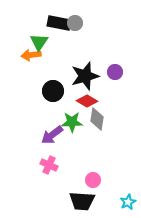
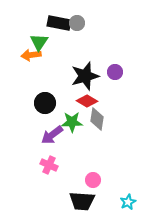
gray circle: moved 2 px right
black circle: moved 8 px left, 12 px down
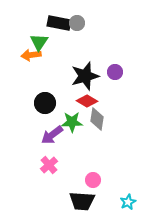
pink cross: rotated 24 degrees clockwise
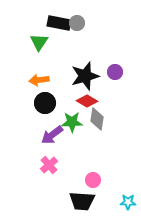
orange arrow: moved 8 px right, 25 px down
cyan star: rotated 28 degrees clockwise
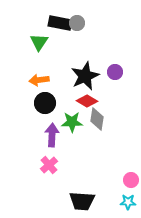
black rectangle: moved 1 px right
black star: rotated 8 degrees counterclockwise
purple arrow: rotated 130 degrees clockwise
pink circle: moved 38 px right
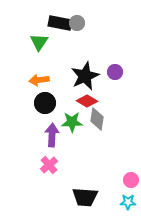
black trapezoid: moved 3 px right, 4 px up
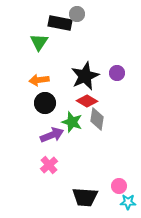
gray circle: moved 9 px up
purple circle: moved 2 px right, 1 px down
green star: rotated 20 degrees clockwise
purple arrow: rotated 65 degrees clockwise
pink circle: moved 12 px left, 6 px down
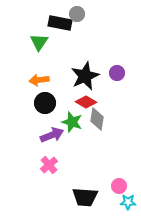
red diamond: moved 1 px left, 1 px down
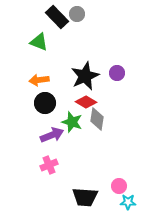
black rectangle: moved 3 px left, 6 px up; rotated 35 degrees clockwise
green triangle: rotated 42 degrees counterclockwise
pink cross: rotated 18 degrees clockwise
